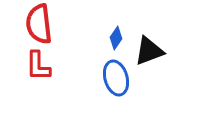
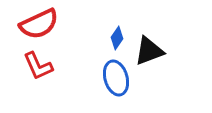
red semicircle: rotated 108 degrees counterclockwise
blue diamond: moved 1 px right
red L-shape: rotated 24 degrees counterclockwise
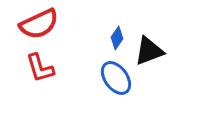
red L-shape: moved 2 px right, 2 px down; rotated 8 degrees clockwise
blue ellipse: rotated 20 degrees counterclockwise
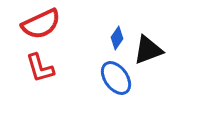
red semicircle: moved 2 px right
black triangle: moved 1 px left, 1 px up
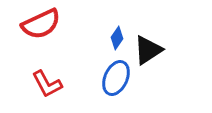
black triangle: rotated 12 degrees counterclockwise
red L-shape: moved 7 px right, 16 px down; rotated 12 degrees counterclockwise
blue ellipse: rotated 60 degrees clockwise
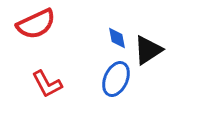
red semicircle: moved 5 px left
blue diamond: rotated 45 degrees counterclockwise
blue ellipse: moved 1 px down
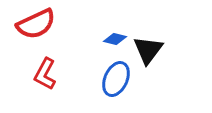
blue diamond: moved 2 px left, 1 px down; rotated 65 degrees counterclockwise
black triangle: rotated 20 degrees counterclockwise
red L-shape: moved 2 px left, 10 px up; rotated 56 degrees clockwise
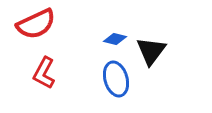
black triangle: moved 3 px right, 1 px down
red L-shape: moved 1 px left, 1 px up
blue ellipse: rotated 40 degrees counterclockwise
